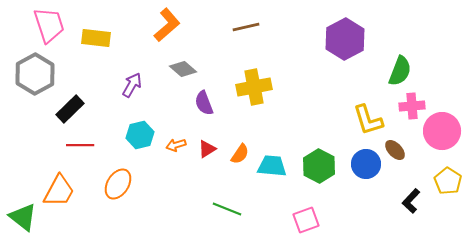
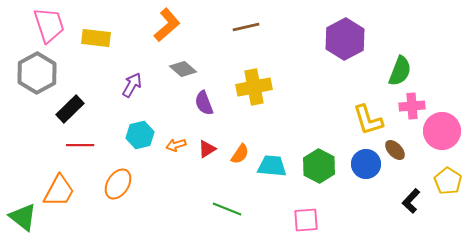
gray hexagon: moved 2 px right, 1 px up
pink square: rotated 16 degrees clockwise
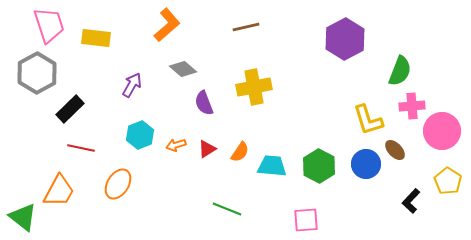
cyan hexagon: rotated 8 degrees counterclockwise
red line: moved 1 px right, 3 px down; rotated 12 degrees clockwise
orange semicircle: moved 2 px up
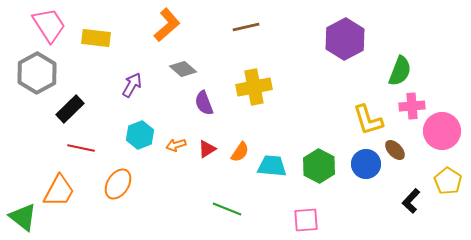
pink trapezoid: rotated 15 degrees counterclockwise
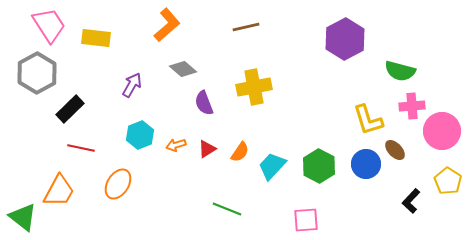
green semicircle: rotated 84 degrees clockwise
cyan trapezoid: rotated 52 degrees counterclockwise
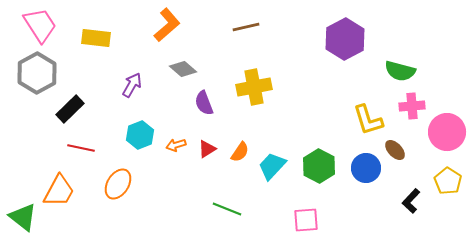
pink trapezoid: moved 9 px left
pink circle: moved 5 px right, 1 px down
blue circle: moved 4 px down
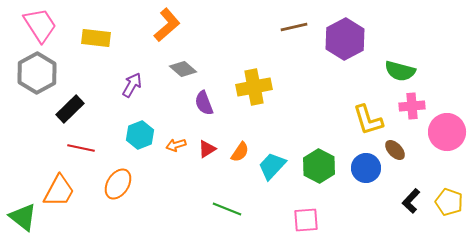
brown line: moved 48 px right
yellow pentagon: moved 1 px right, 21 px down; rotated 12 degrees counterclockwise
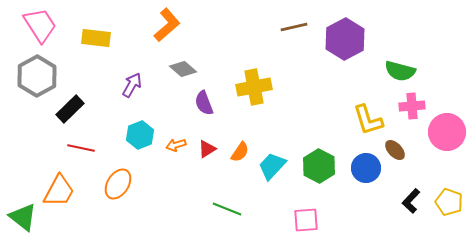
gray hexagon: moved 3 px down
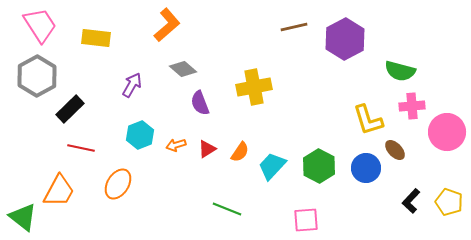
purple semicircle: moved 4 px left
